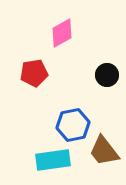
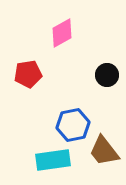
red pentagon: moved 6 px left, 1 px down
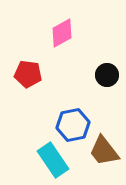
red pentagon: rotated 16 degrees clockwise
cyan rectangle: rotated 64 degrees clockwise
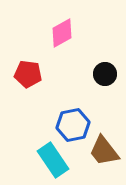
black circle: moved 2 px left, 1 px up
